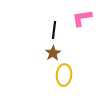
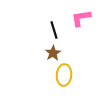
pink L-shape: moved 1 px left
black line: rotated 24 degrees counterclockwise
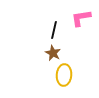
black line: rotated 30 degrees clockwise
brown star: rotated 14 degrees counterclockwise
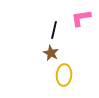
brown star: moved 2 px left
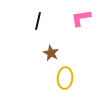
black line: moved 16 px left, 9 px up
yellow ellipse: moved 1 px right, 3 px down
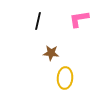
pink L-shape: moved 2 px left, 1 px down
brown star: rotated 21 degrees counterclockwise
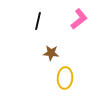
pink L-shape: rotated 150 degrees clockwise
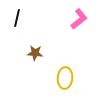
black line: moved 21 px left, 3 px up
brown star: moved 16 px left
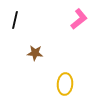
black line: moved 2 px left, 2 px down
yellow ellipse: moved 6 px down
